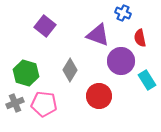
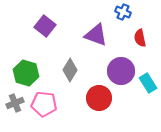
blue cross: moved 1 px up
purple triangle: moved 2 px left
purple circle: moved 10 px down
cyan rectangle: moved 1 px right, 3 px down
red circle: moved 2 px down
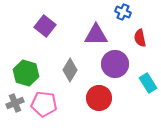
purple triangle: rotated 20 degrees counterclockwise
purple circle: moved 6 px left, 7 px up
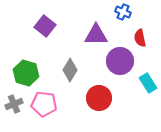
purple circle: moved 5 px right, 3 px up
gray cross: moved 1 px left, 1 px down
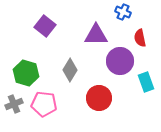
cyan rectangle: moved 2 px left, 1 px up; rotated 12 degrees clockwise
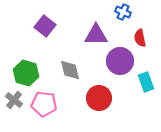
gray diamond: rotated 45 degrees counterclockwise
gray cross: moved 4 px up; rotated 30 degrees counterclockwise
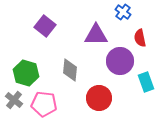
blue cross: rotated 14 degrees clockwise
gray diamond: rotated 20 degrees clockwise
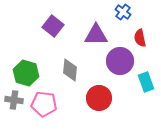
purple square: moved 8 px right
gray cross: rotated 30 degrees counterclockwise
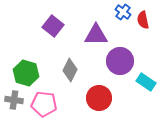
red semicircle: moved 3 px right, 18 px up
gray diamond: rotated 20 degrees clockwise
cyan rectangle: rotated 36 degrees counterclockwise
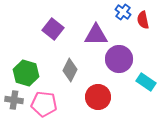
purple square: moved 3 px down
purple circle: moved 1 px left, 2 px up
red circle: moved 1 px left, 1 px up
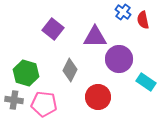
purple triangle: moved 1 px left, 2 px down
